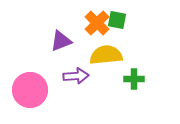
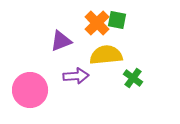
green cross: moved 1 px left, 1 px up; rotated 36 degrees clockwise
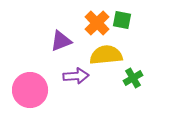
green square: moved 5 px right
green cross: rotated 24 degrees clockwise
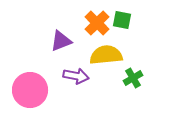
purple arrow: rotated 15 degrees clockwise
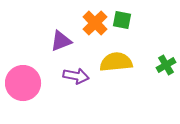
orange cross: moved 2 px left
yellow semicircle: moved 10 px right, 7 px down
green cross: moved 33 px right, 13 px up
pink circle: moved 7 px left, 7 px up
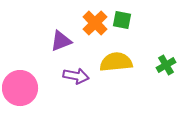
pink circle: moved 3 px left, 5 px down
